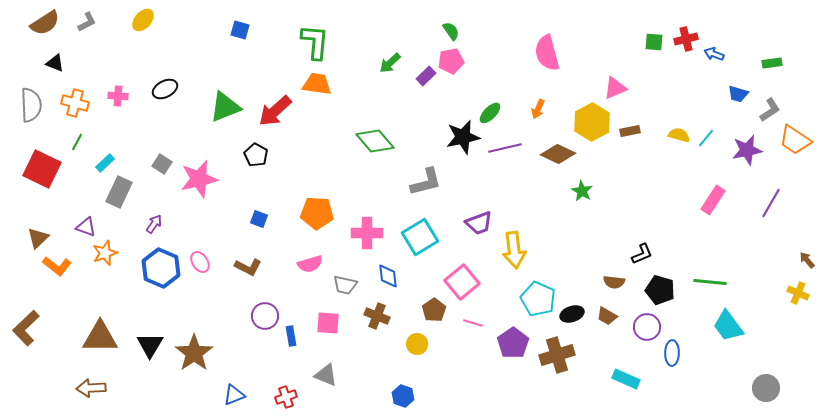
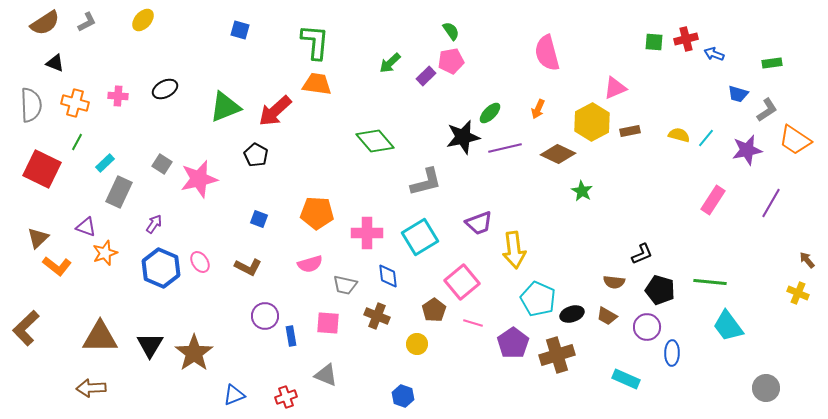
gray L-shape at (770, 110): moved 3 px left
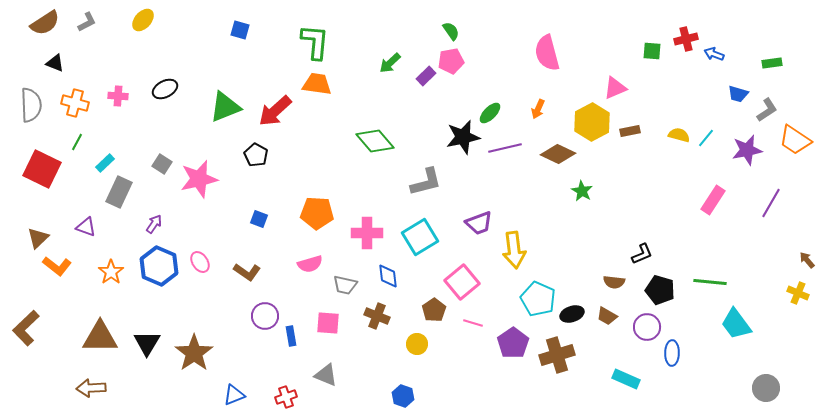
green square at (654, 42): moved 2 px left, 9 px down
orange star at (105, 253): moved 6 px right, 19 px down; rotated 15 degrees counterclockwise
brown L-shape at (248, 267): moved 1 px left, 5 px down; rotated 8 degrees clockwise
blue hexagon at (161, 268): moved 2 px left, 2 px up
cyan trapezoid at (728, 326): moved 8 px right, 2 px up
black triangle at (150, 345): moved 3 px left, 2 px up
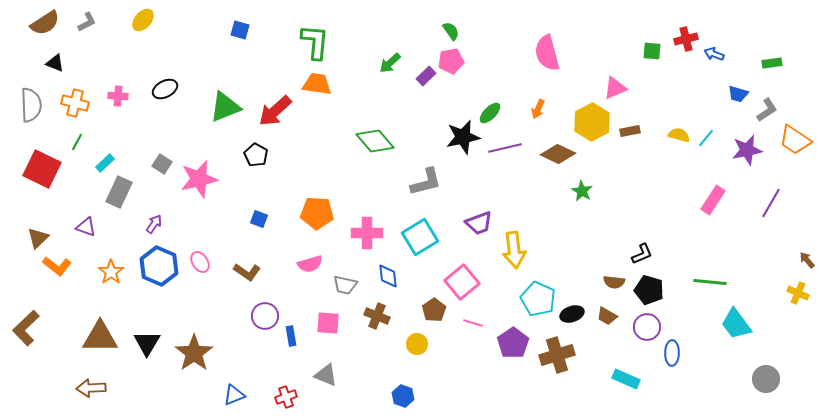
black pentagon at (660, 290): moved 11 px left
gray circle at (766, 388): moved 9 px up
